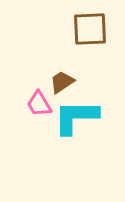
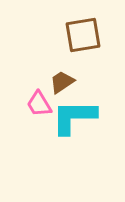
brown square: moved 7 px left, 6 px down; rotated 6 degrees counterclockwise
cyan L-shape: moved 2 px left
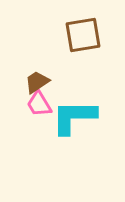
brown trapezoid: moved 25 px left
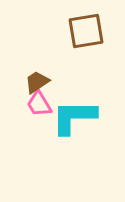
brown square: moved 3 px right, 4 px up
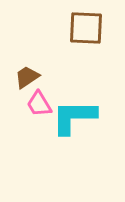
brown square: moved 3 px up; rotated 12 degrees clockwise
brown trapezoid: moved 10 px left, 5 px up
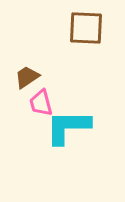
pink trapezoid: moved 2 px right, 1 px up; rotated 16 degrees clockwise
cyan L-shape: moved 6 px left, 10 px down
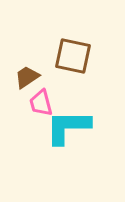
brown square: moved 13 px left, 28 px down; rotated 9 degrees clockwise
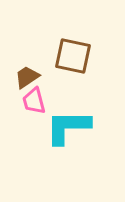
pink trapezoid: moved 7 px left, 2 px up
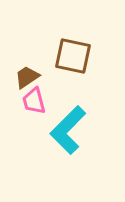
cyan L-shape: moved 3 px down; rotated 45 degrees counterclockwise
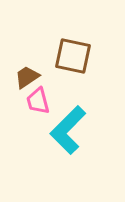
pink trapezoid: moved 4 px right
